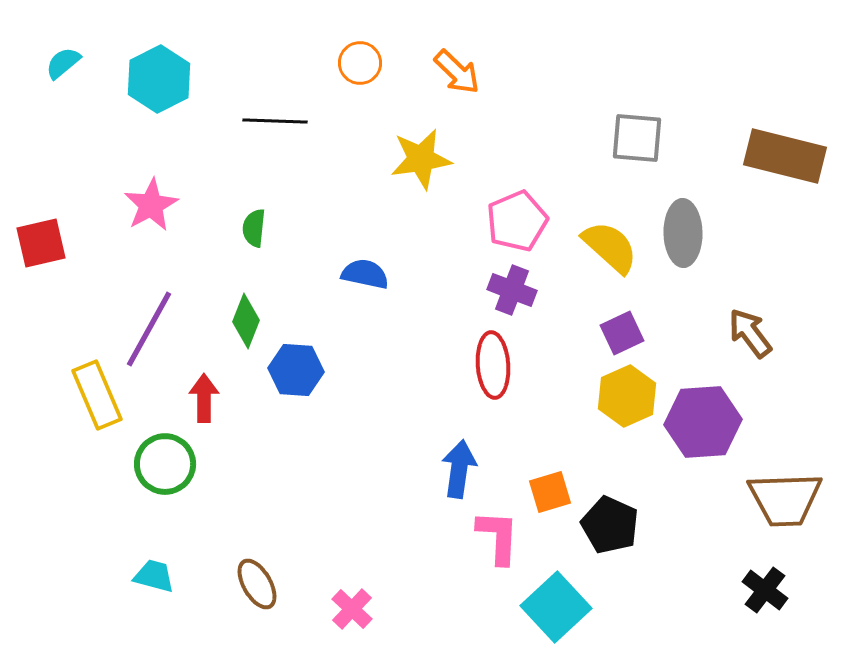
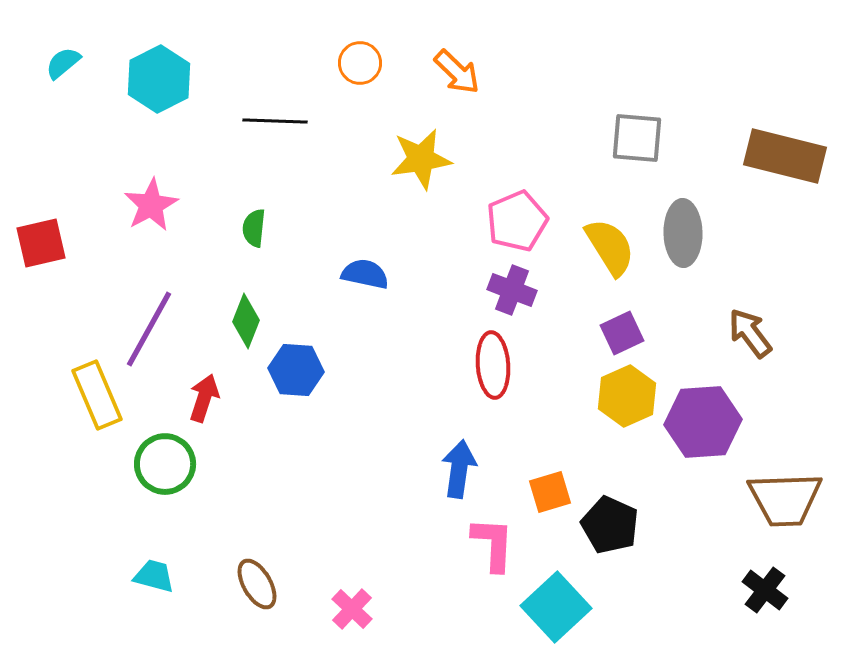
yellow semicircle: rotated 16 degrees clockwise
red arrow: rotated 18 degrees clockwise
pink L-shape: moved 5 px left, 7 px down
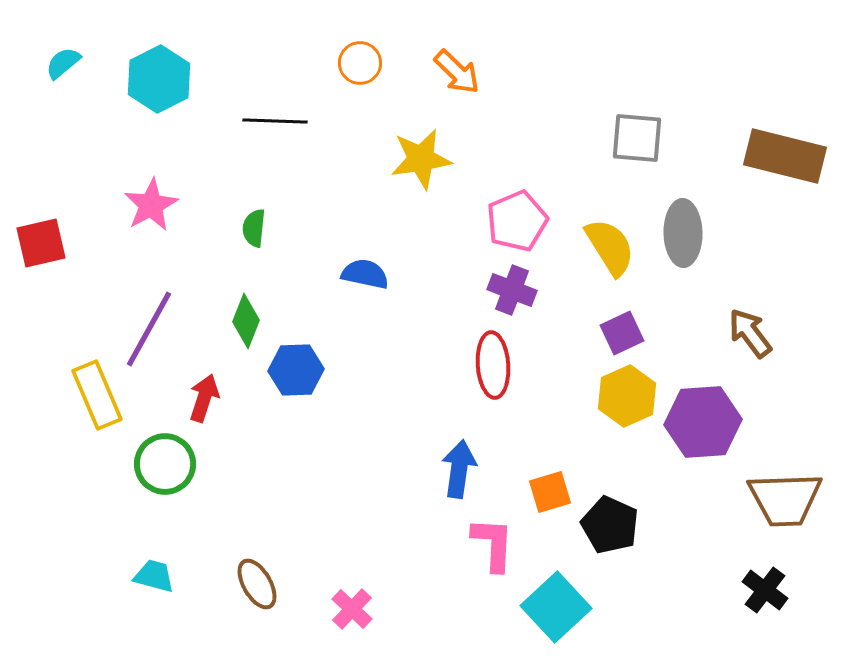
blue hexagon: rotated 6 degrees counterclockwise
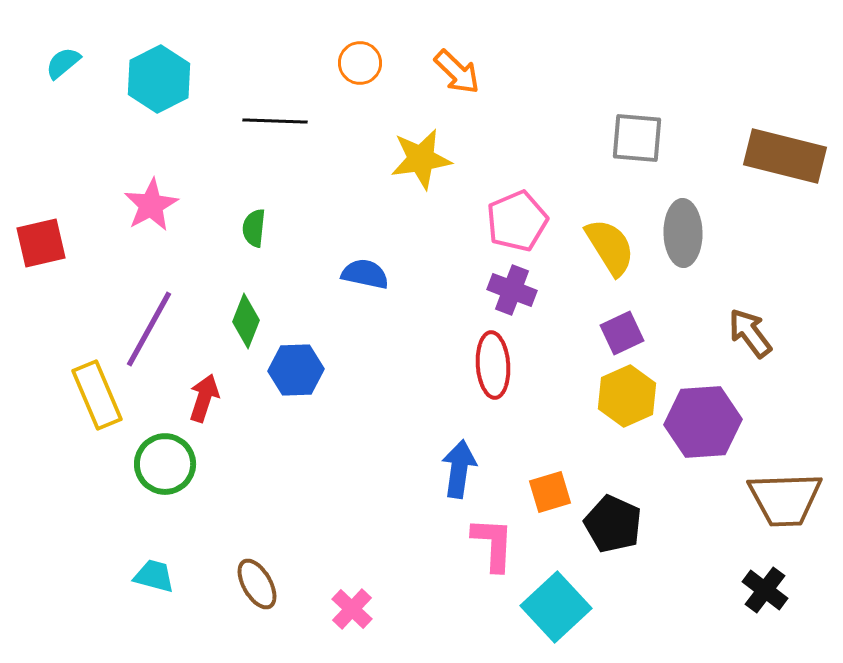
black pentagon: moved 3 px right, 1 px up
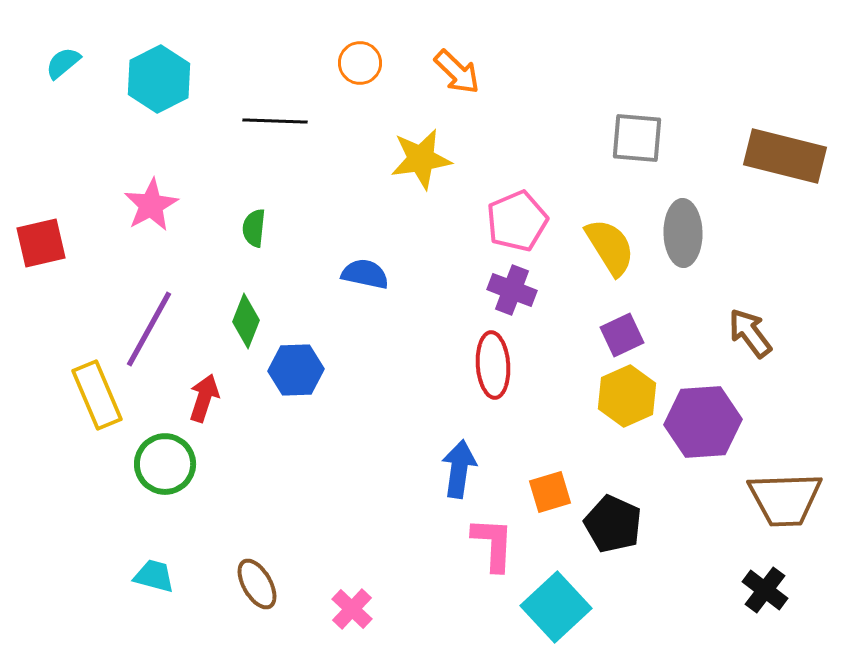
purple square: moved 2 px down
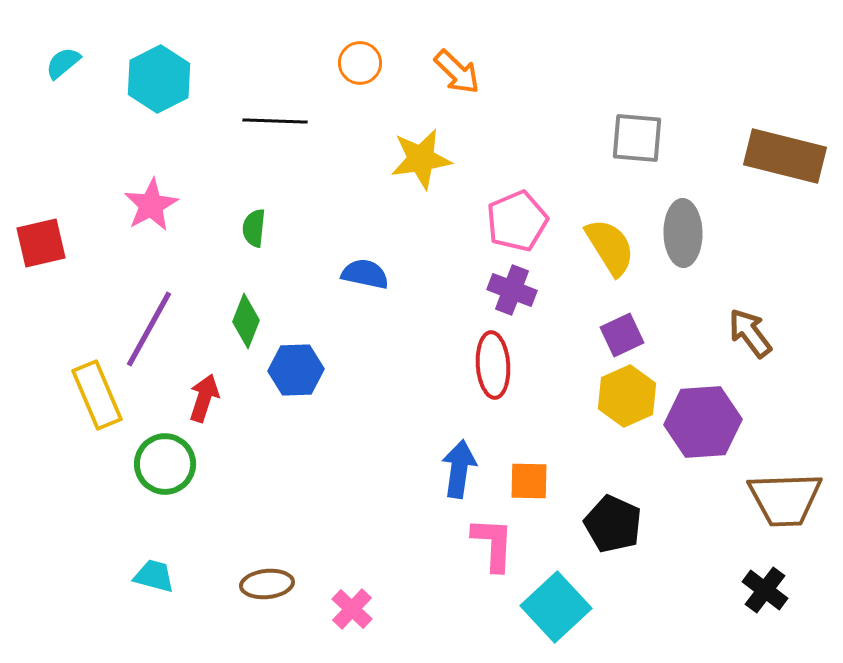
orange square: moved 21 px left, 11 px up; rotated 18 degrees clockwise
brown ellipse: moved 10 px right; rotated 66 degrees counterclockwise
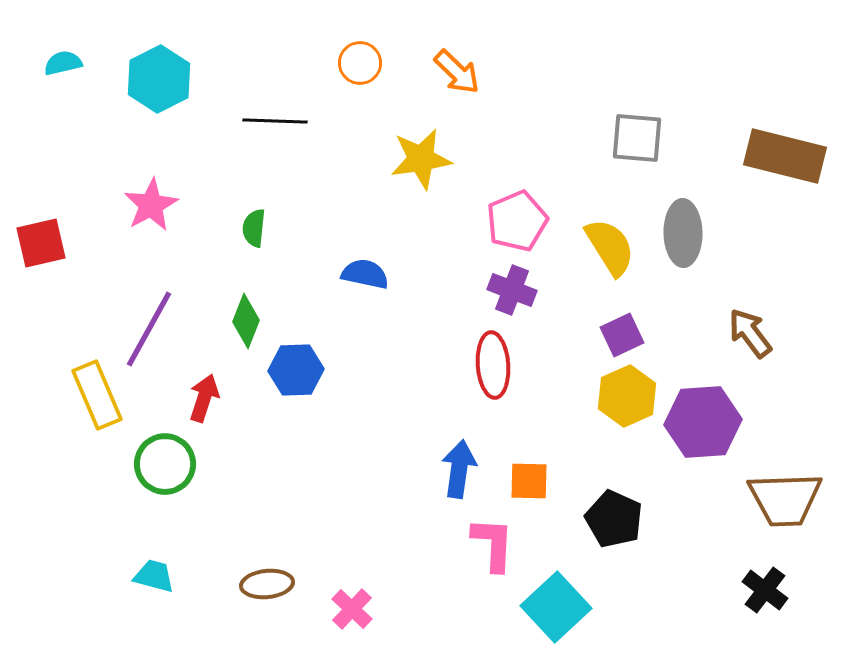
cyan semicircle: rotated 27 degrees clockwise
black pentagon: moved 1 px right, 5 px up
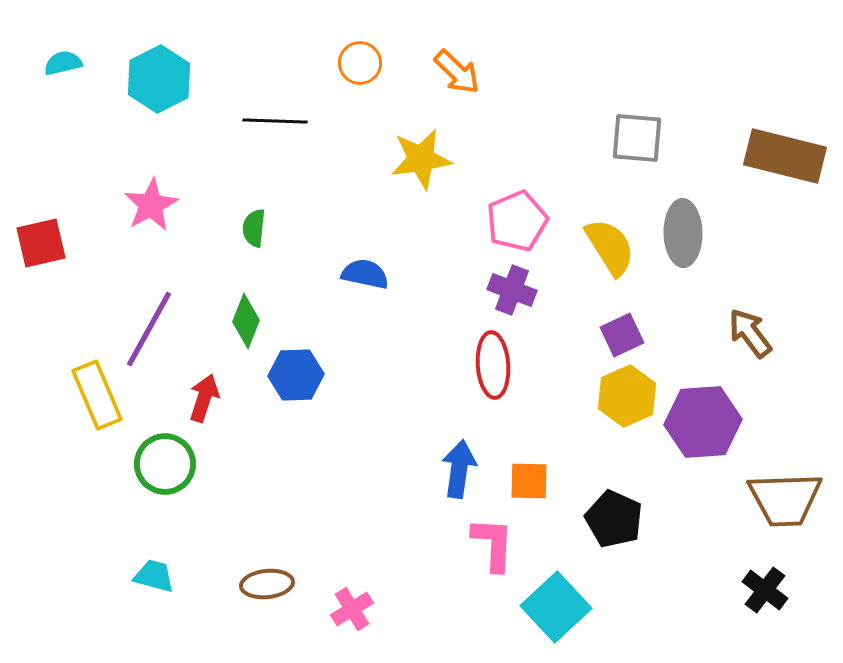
blue hexagon: moved 5 px down
pink cross: rotated 15 degrees clockwise
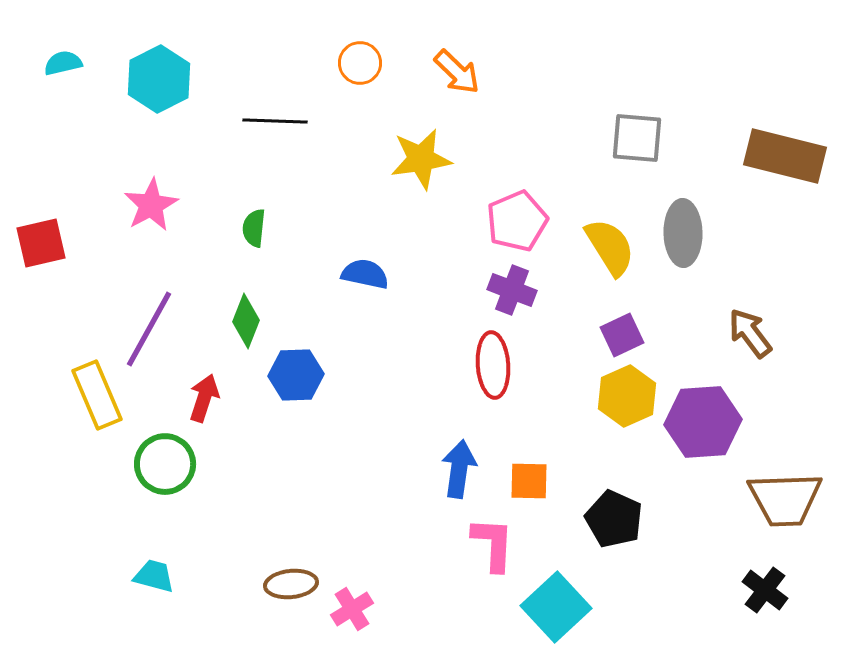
brown ellipse: moved 24 px right
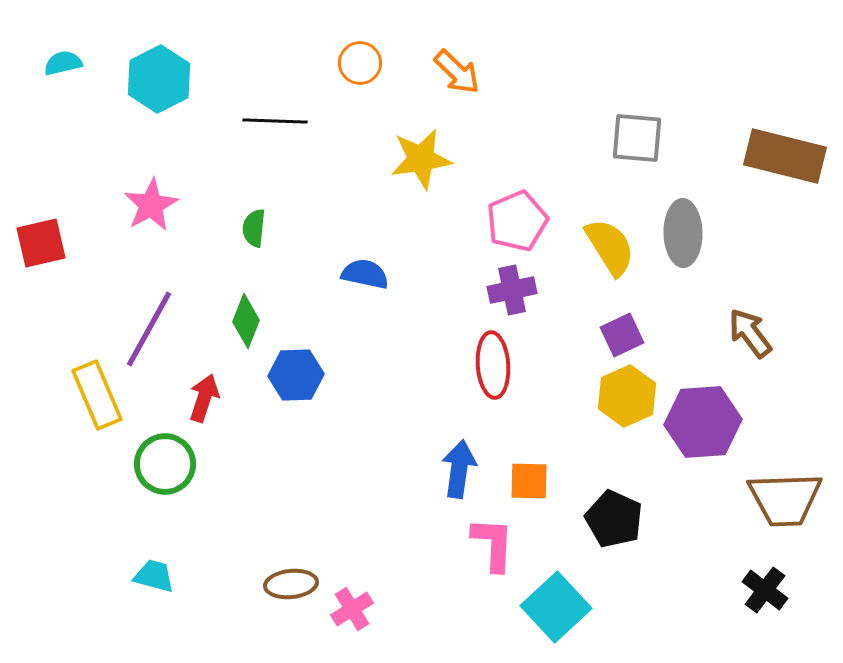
purple cross: rotated 33 degrees counterclockwise
